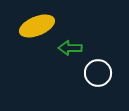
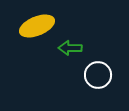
white circle: moved 2 px down
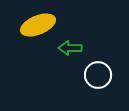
yellow ellipse: moved 1 px right, 1 px up
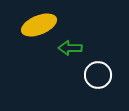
yellow ellipse: moved 1 px right
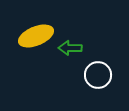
yellow ellipse: moved 3 px left, 11 px down
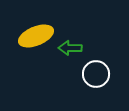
white circle: moved 2 px left, 1 px up
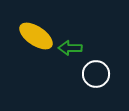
yellow ellipse: rotated 56 degrees clockwise
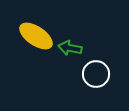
green arrow: rotated 10 degrees clockwise
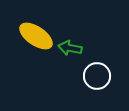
white circle: moved 1 px right, 2 px down
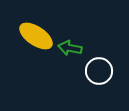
white circle: moved 2 px right, 5 px up
